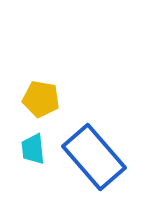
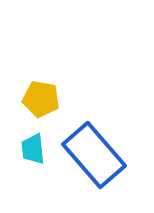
blue rectangle: moved 2 px up
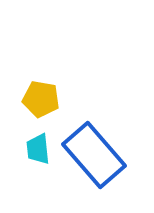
cyan trapezoid: moved 5 px right
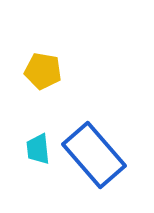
yellow pentagon: moved 2 px right, 28 px up
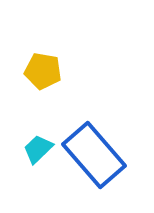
cyan trapezoid: rotated 52 degrees clockwise
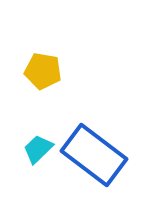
blue rectangle: rotated 12 degrees counterclockwise
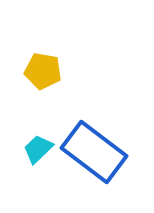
blue rectangle: moved 3 px up
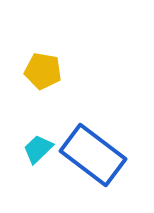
blue rectangle: moved 1 px left, 3 px down
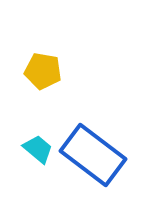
cyan trapezoid: rotated 84 degrees clockwise
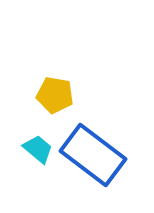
yellow pentagon: moved 12 px right, 24 px down
